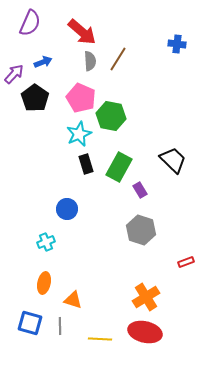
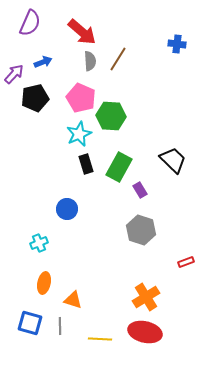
black pentagon: rotated 24 degrees clockwise
green hexagon: rotated 8 degrees counterclockwise
cyan cross: moved 7 px left, 1 px down
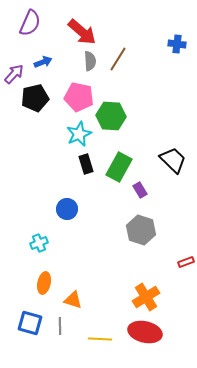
pink pentagon: moved 2 px left, 1 px up; rotated 12 degrees counterclockwise
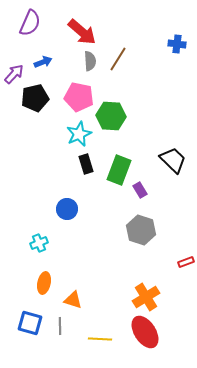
green rectangle: moved 3 px down; rotated 8 degrees counterclockwise
red ellipse: rotated 44 degrees clockwise
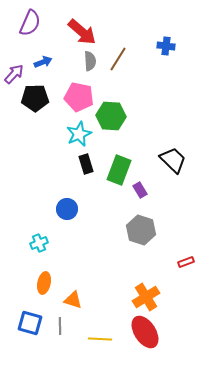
blue cross: moved 11 px left, 2 px down
black pentagon: rotated 12 degrees clockwise
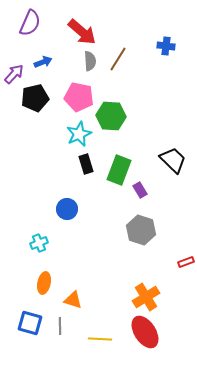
black pentagon: rotated 12 degrees counterclockwise
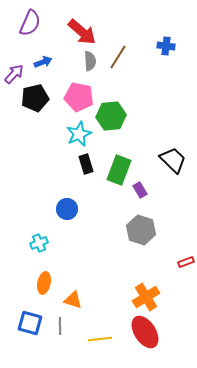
brown line: moved 2 px up
green hexagon: rotated 8 degrees counterclockwise
yellow line: rotated 10 degrees counterclockwise
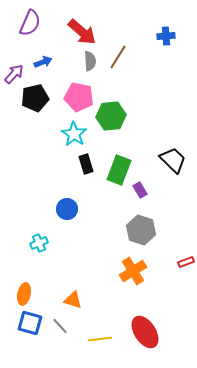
blue cross: moved 10 px up; rotated 12 degrees counterclockwise
cyan star: moved 5 px left; rotated 15 degrees counterclockwise
orange ellipse: moved 20 px left, 11 px down
orange cross: moved 13 px left, 26 px up
gray line: rotated 42 degrees counterclockwise
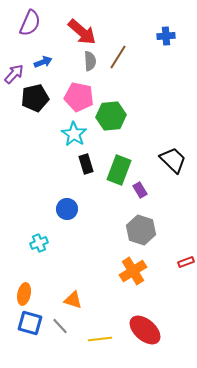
red ellipse: moved 2 px up; rotated 16 degrees counterclockwise
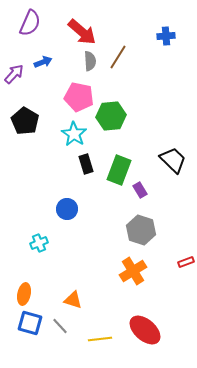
black pentagon: moved 10 px left, 23 px down; rotated 28 degrees counterclockwise
